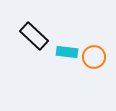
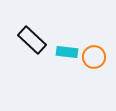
black rectangle: moved 2 px left, 4 px down
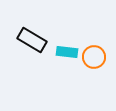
black rectangle: rotated 12 degrees counterclockwise
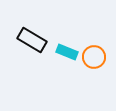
cyan rectangle: rotated 15 degrees clockwise
